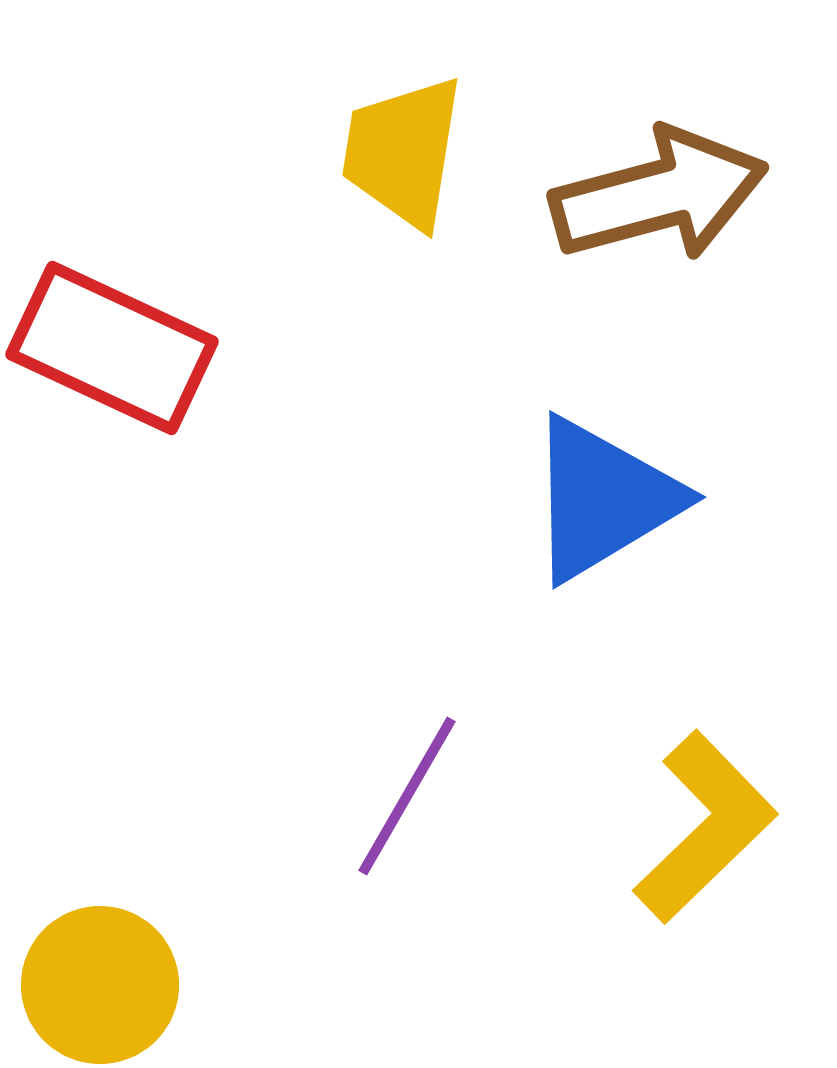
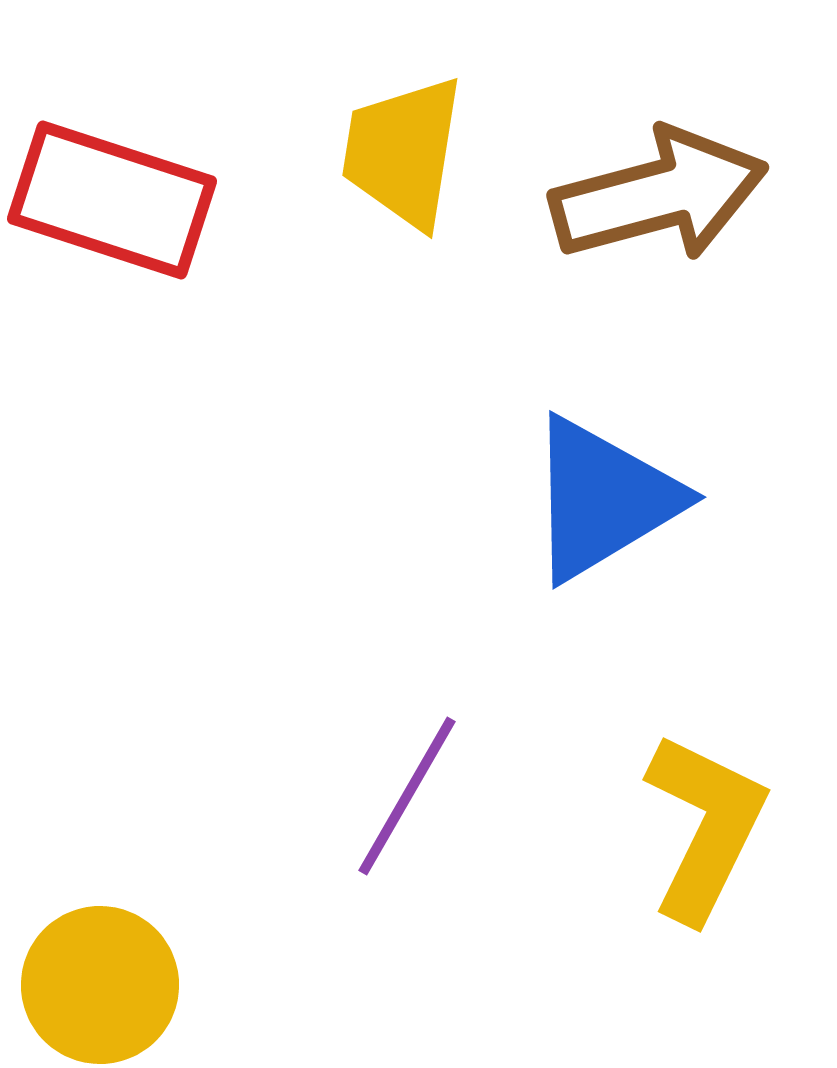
red rectangle: moved 148 px up; rotated 7 degrees counterclockwise
yellow L-shape: rotated 20 degrees counterclockwise
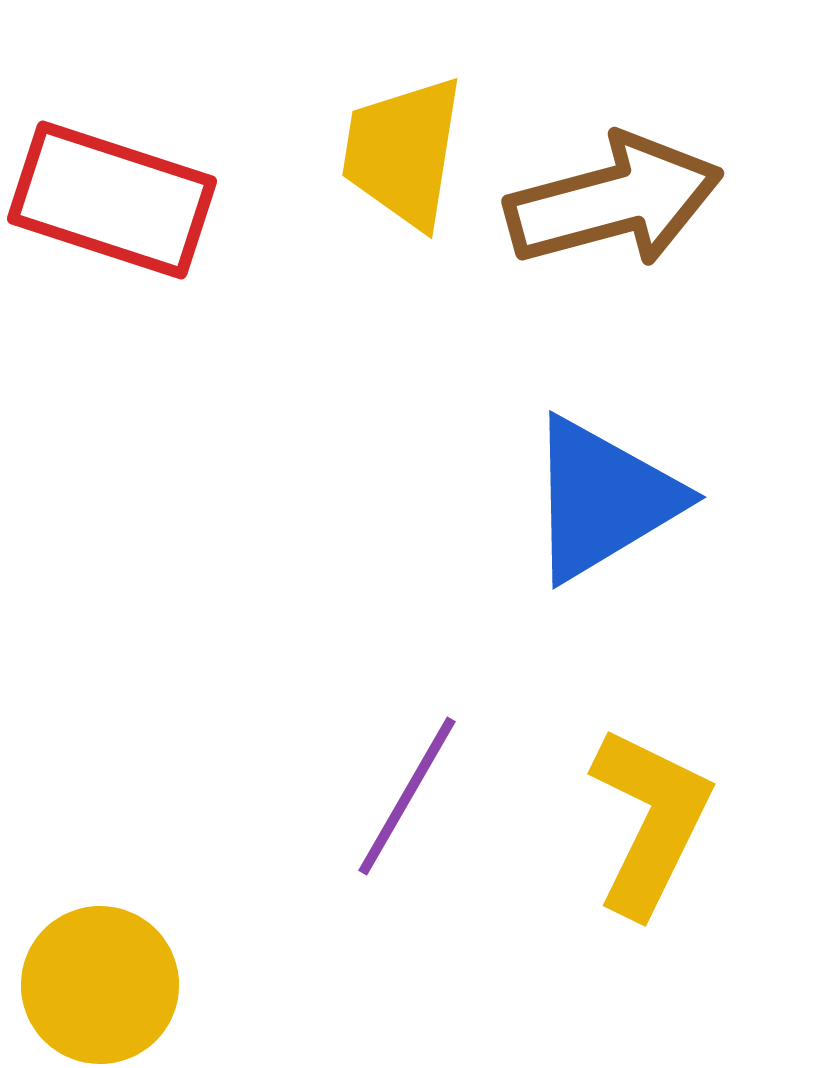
brown arrow: moved 45 px left, 6 px down
yellow L-shape: moved 55 px left, 6 px up
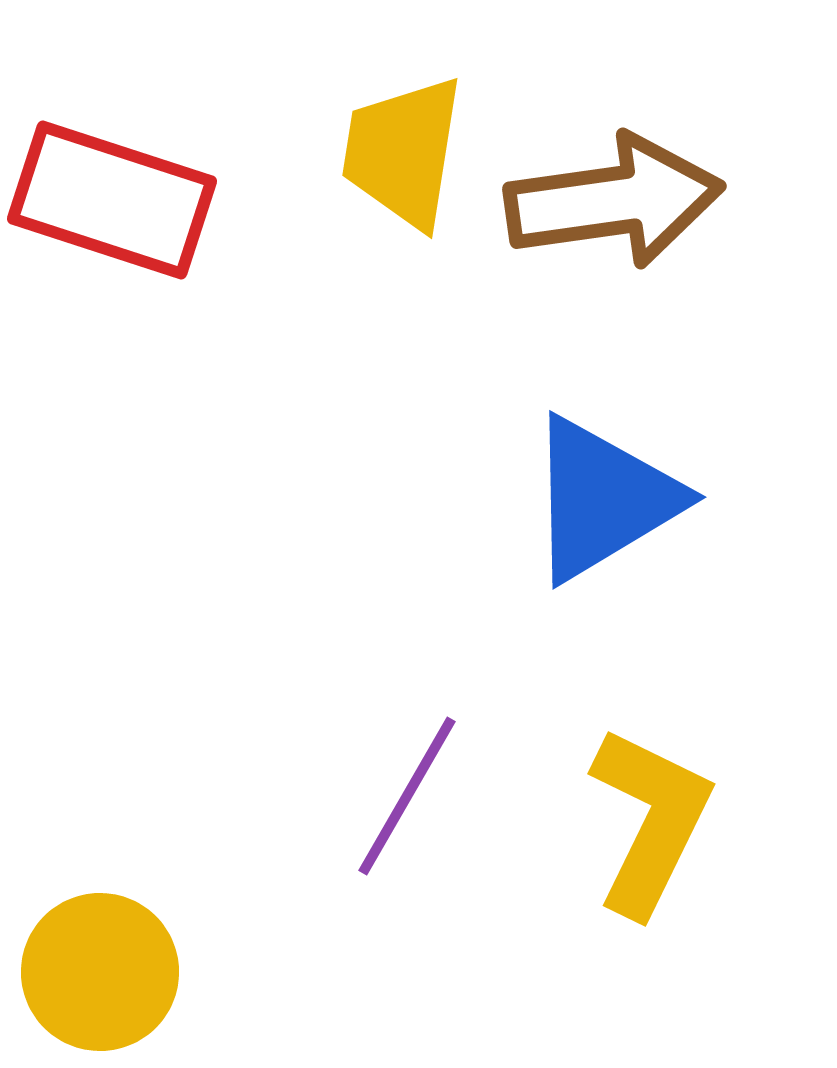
brown arrow: rotated 7 degrees clockwise
yellow circle: moved 13 px up
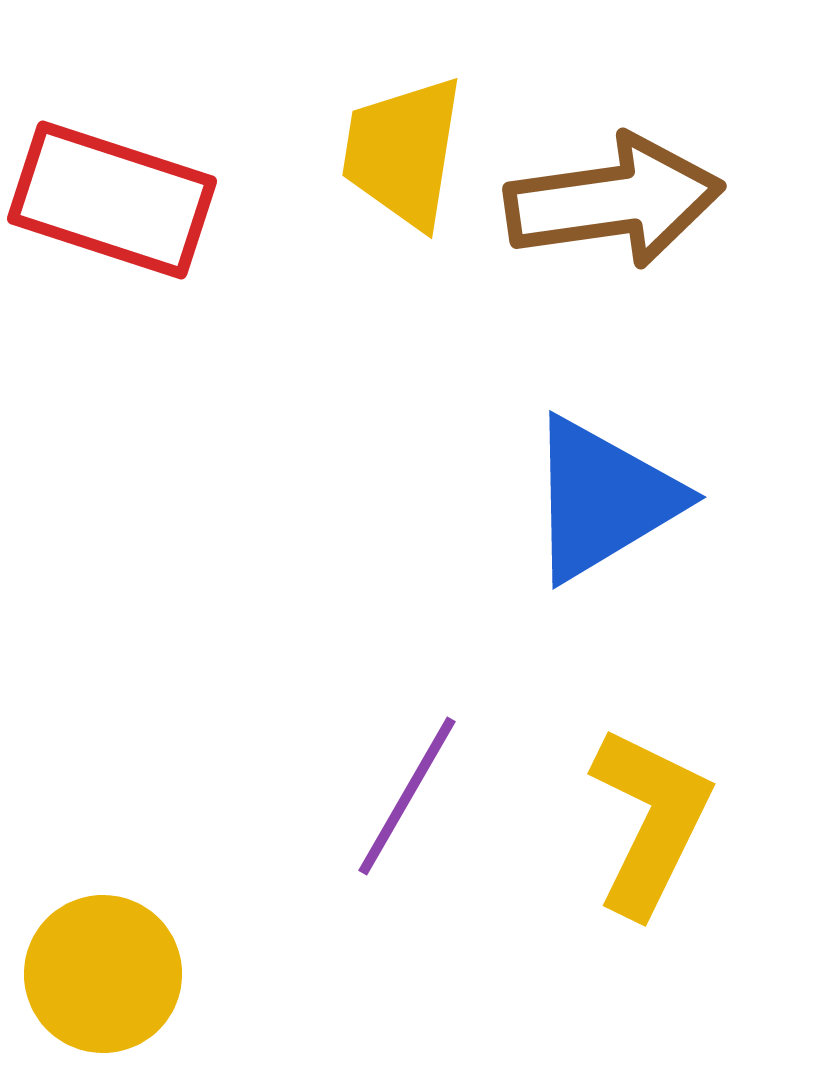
yellow circle: moved 3 px right, 2 px down
